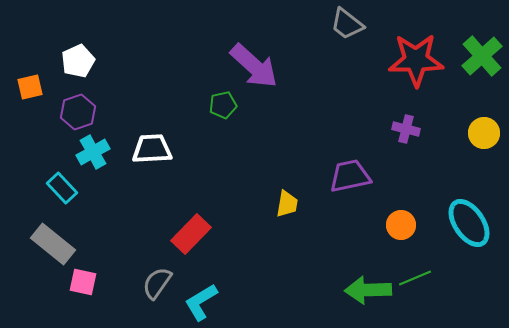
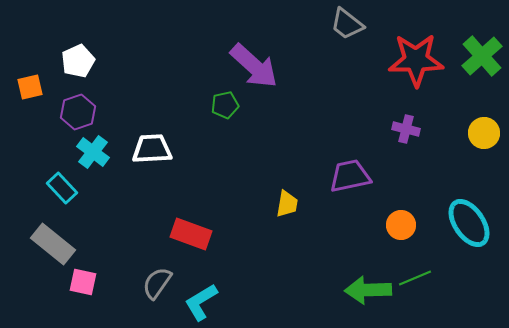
green pentagon: moved 2 px right
cyan cross: rotated 24 degrees counterclockwise
red rectangle: rotated 66 degrees clockwise
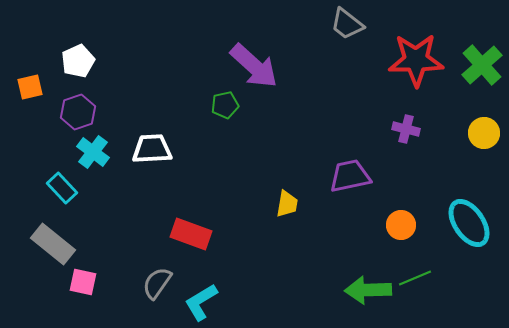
green cross: moved 9 px down
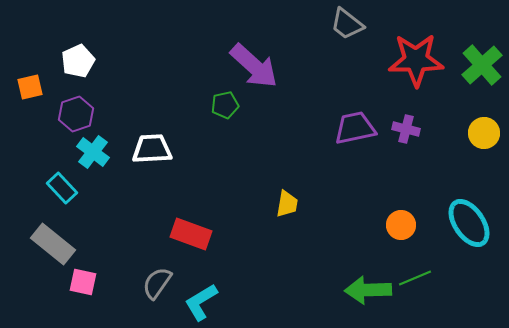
purple hexagon: moved 2 px left, 2 px down
purple trapezoid: moved 5 px right, 48 px up
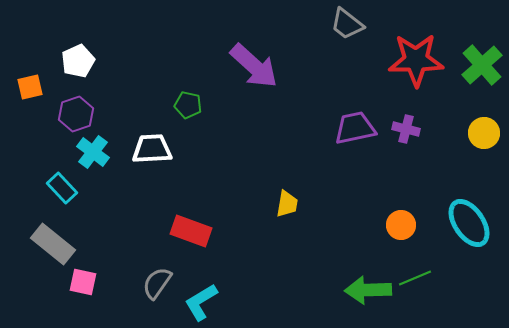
green pentagon: moved 37 px left; rotated 24 degrees clockwise
red rectangle: moved 3 px up
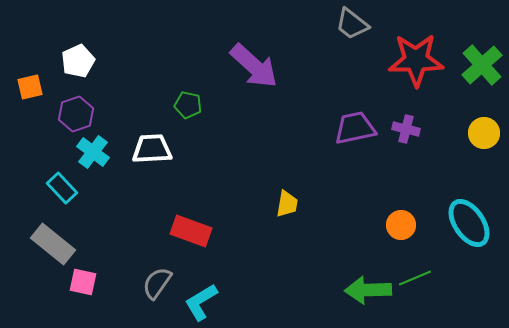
gray trapezoid: moved 5 px right
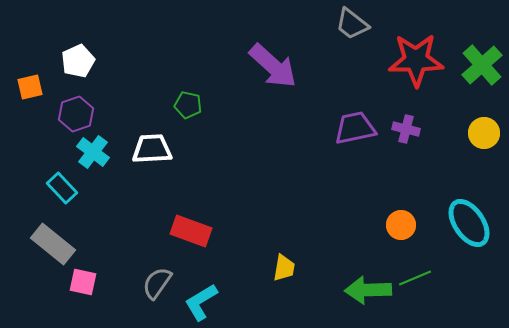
purple arrow: moved 19 px right
yellow trapezoid: moved 3 px left, 64 px down
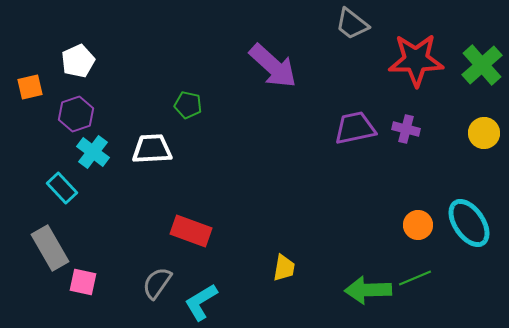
orange circle: moved 17 px right
gray rectangle: moved 3 px left, 4 px down; rotated 21 degrees clockwise
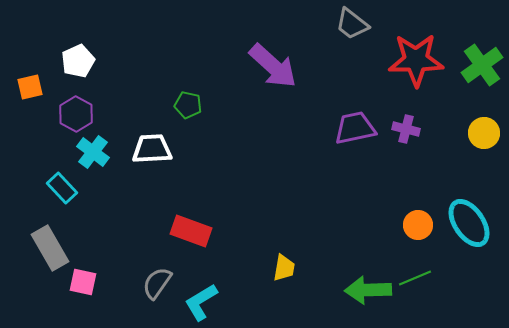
green cross: rotated 6 degrees clockwise
purple hexagon: rotated 12 degrees counterclockwise
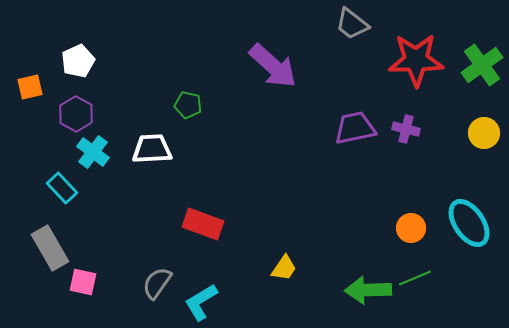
orange circle: moved 7 px left, 3 px down
red rectangle: moved 12 px right, 7 px up
yellow trapezoid: rotated 24 degrees clockwise
